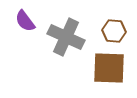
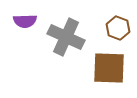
purple semicircle: rotated 55 degrees counterclockwise
brown hexagon: moved 4 px right, 3 px up; rotated 15 degrees clockwise
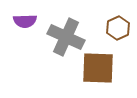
brown hexagon: rotated 15 degrees clockwise
brown square: moved 11 px left
